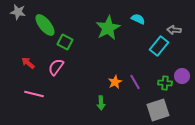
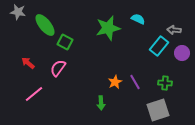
green star: rotated 15 degrees clockwise
pink semicircle: moved 2 px right, 1 px down
purple circle: moved 23 px up
pink line: rotated 54 degrees counterclockwise
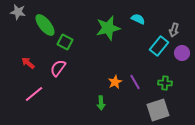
gray arrow: rotated 80 degrees counterclockwise
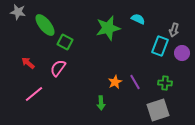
cyan rectangle: moved 1 px right; rotated 18 degrees counterclockwise
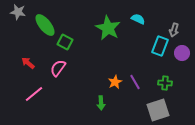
green star: rotated 30 degrees counterclockwise
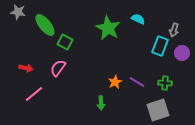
red arrow: moved 2 px left, 5 px down; rotated 152 degrees clockwise
purple line: moved 2 px right; rotated 28 degrees counterclockwise
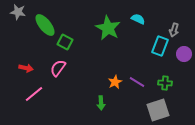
purple circle: moved 2 px right, 1 px down
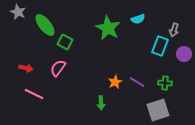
gray star: rotated 14 degrees clockwise
cyan semicircle: rotated 136 degrees clockwise
pink line: rotated 66 degrees clockwise
